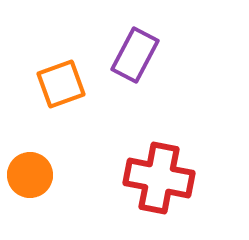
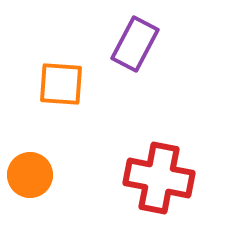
purple rectangle: moved 11 px up
orange square: rotated 24 degrees clockwise
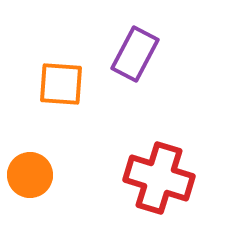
purple rectangle: moved 10 px down
red cross: rotated 6 degrees clockwise
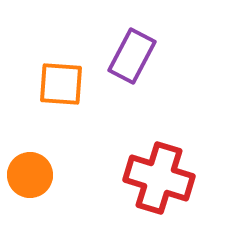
purple rectangle: moved 3 px left, 2 px down
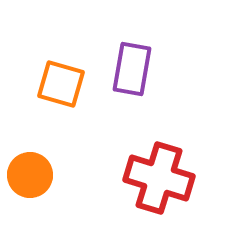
purple rectangle: moved 13 px down; rotated 18 degrees counterclockwise
orange square: rotated 12 degrees clockwise
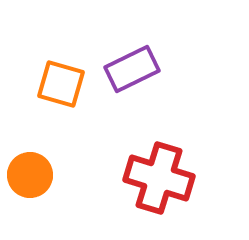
purple rectangle: rotated 54 degrees clockwise
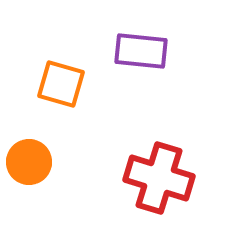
purple rectangle: moved 9 px right, 18 px up; rotated 32 degrees clockwise
orange circle: moved 1 px left, 13 px up
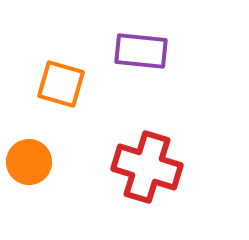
red cross: moved 12 px left, 11 px up
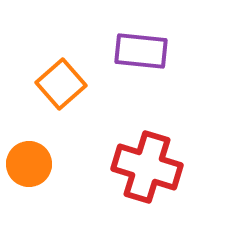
orange square: rotated 33 degrees clockwise
orange circle: moved 2 px down
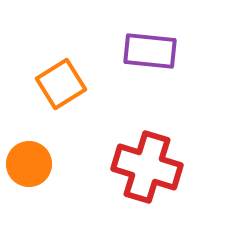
purple rectangle: moved 9 px right
orange square: rotated 9 degrees clockwise
